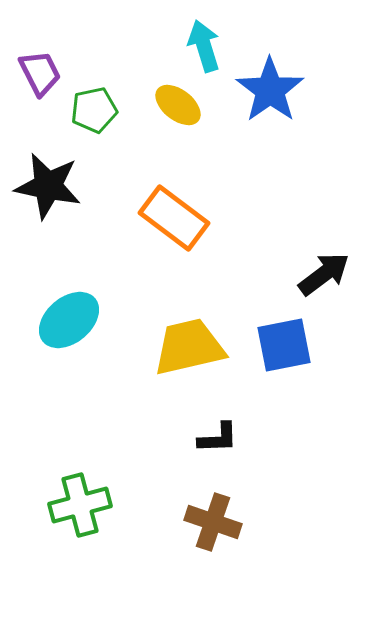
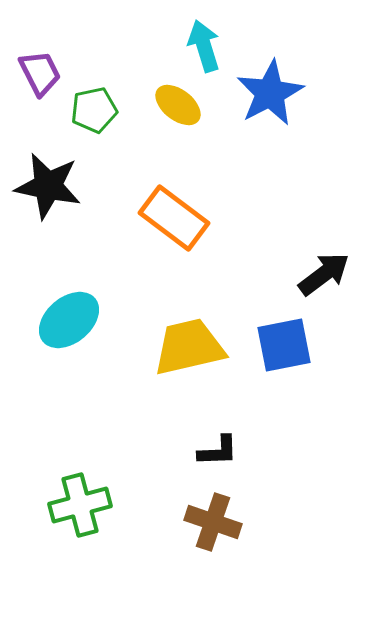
blue star: moved 3 px down; rotated 8 degrees clockwise
black L-shape: moved 13 px down
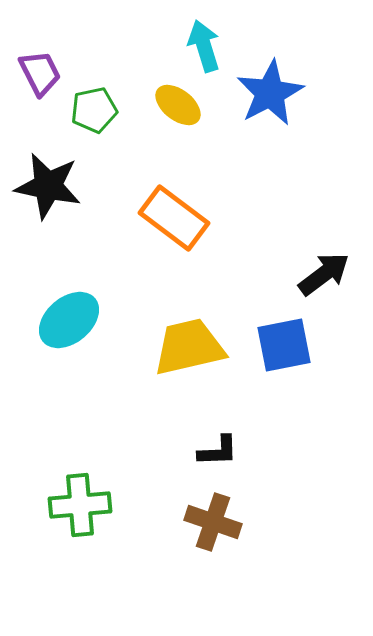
green cross: rotated 10 degrees clockwise
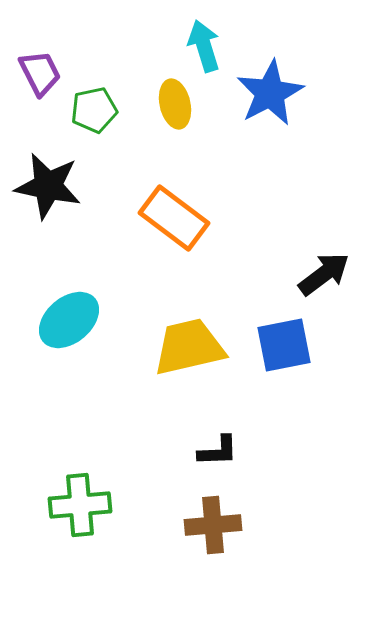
yellow ellipse: moved 3 px left, 1 px up; rotated 39 degrees clockwise
brown cross: moved 3 px down; rotated 24 degrees counterclockwise
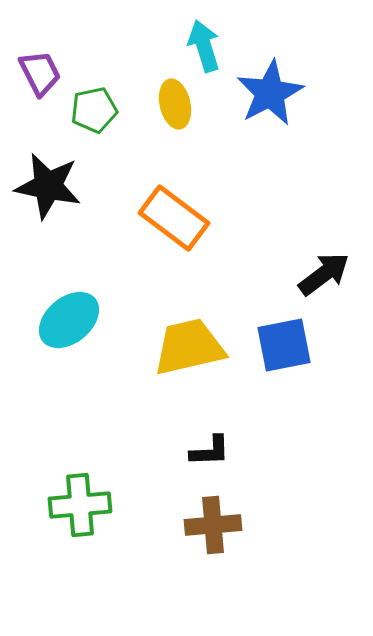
black L-shape: moved 8 px left
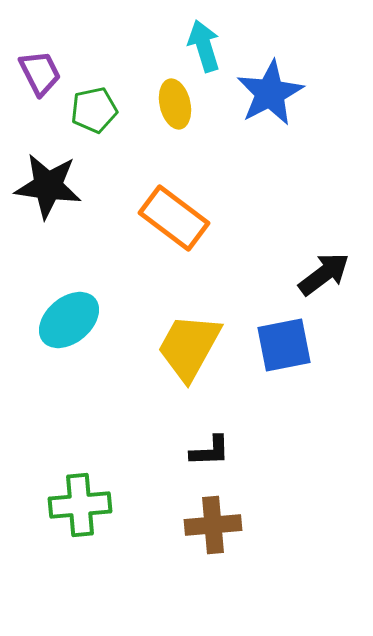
black star: rotated 4 degrees counterclockwise
yellow trapezoid: rotated 48 degrees counterclockwise
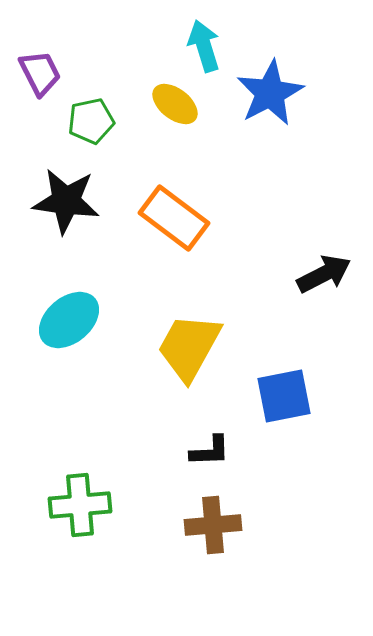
yellow ellipse: rotated 39 degrees counterclockwise
green pentagon: moved 3 px left, 11 px down
black star: moved 18 px right, 15 px down
black arrow: rotated 10 degrees clockwise
blue square: moved 51 px down
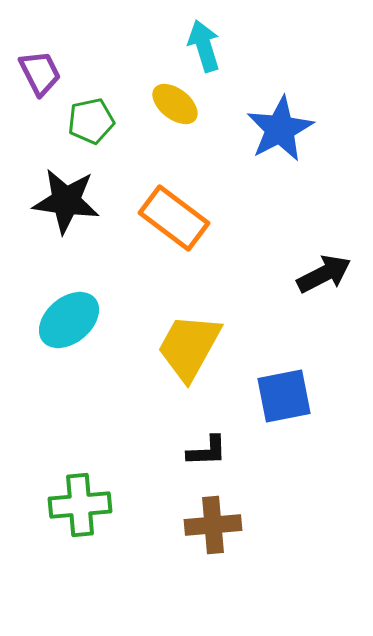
blue star: moved 10 px right, 36 px down
black L-shape: moved 3 px left
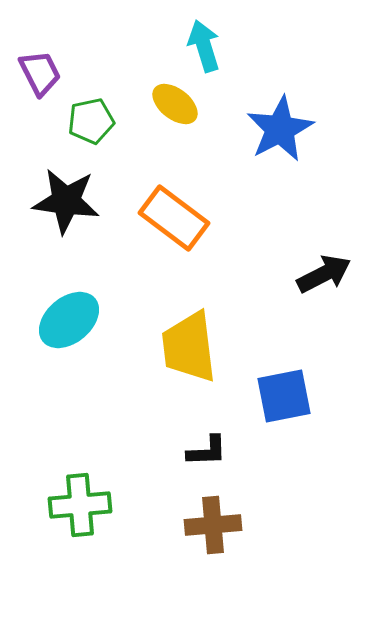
yellow trapezoid: rotated 36 degrees counterclockwise
